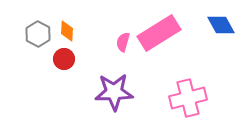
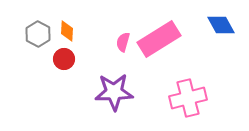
pink rectangle: moved 6 px down
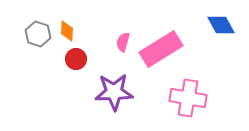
gray hexagon: rotated 10 degrees counterclockwise
pink rectangle: moved 2 px right, 10 px down
red circle: moved 12 px right
pink cross: rotated 24 degrees clockwise
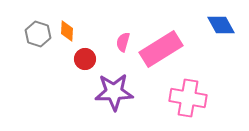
red circle: moved 9 px right
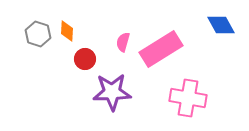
purple star: moved 2 px left
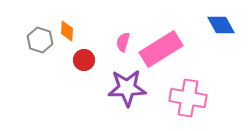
gray hexagon: moved 2 px right, 6 px down
red circle: moved 1 px left, 1 px down
purple star: moved 15 px right, 4 px up
